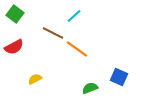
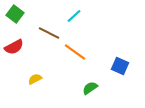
brown line: moved 4 px left
orange line: moved 2 px left, 3 px down
blue square: moved 1 px right, 11 px up
green semicircle: rotated 14 degrees counterclockwise
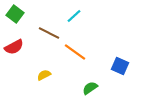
yellow semicircle: moved 9 px right, 4 px up
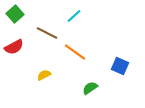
green square: rotated 12 degrees clockwise
brown line: moved 2 px left
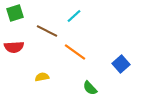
green square: moved 1 px up; rotated 24 degrees clockwise
brown line: moved 2 px up
red semicircle: rotated 24 degrees clockwise
blue square: moved 1 px right, 2 px up; rotated 24 degrees clockwise
yellow semicircle: moved 2 px left, 2 px down; rotated 16 degrees clockwise
green semicircle: rotated 98 degrees counterclockwise
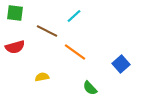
green square: rotated 24 degrees clockwise
red semicircle: moved 1 px right; rotated 12 degrees counterclockwise
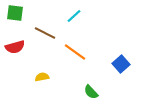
brown line: moved 2 px left, 2 px down
green semicircle: moved 1 px right, 4 px down
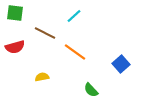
green semicircle: moved 2 px up
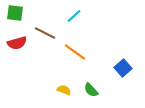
red semicircle: moved 2 px right, 4 px up
blue square: moved 2 px right, 4 px down
yellow semicircle: moved 22 px right, 13 px down; rotated 32 degrees clockwise
